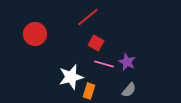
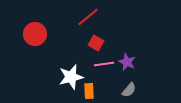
pink line: rotated 24 degrees counterclockwise
orange rectangle: rotated 21 degrees counterclockwise
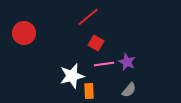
red circle: moved 11 px left, 1 px up
white star: moved 1 px right, 1 px up
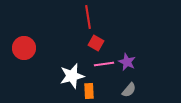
red line: rotated 60 degrees counterclockwise
red circle: moved 15 px down
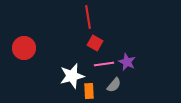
red square: moved 1 px left
gray semicircle: moved 15 px left, 5 px up
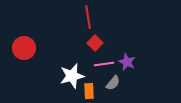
red square: rotated 14 degrees clockwise
gray semicircle: moved 1 px left, 2 px up
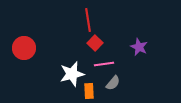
red line: moved 3 px down
purple star: moved 12 px right, 15 px up
white star: moved 2 px up
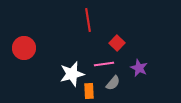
red square: moved 22 px right
purple star: moved 21 px down
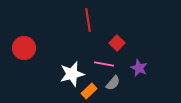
pink line: rotated 18 degrees clockwise
orange rectangle: rotated 49 degrees clockwise
